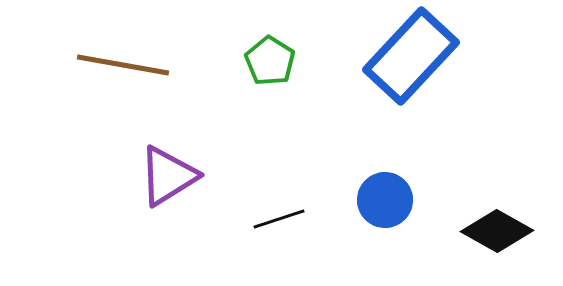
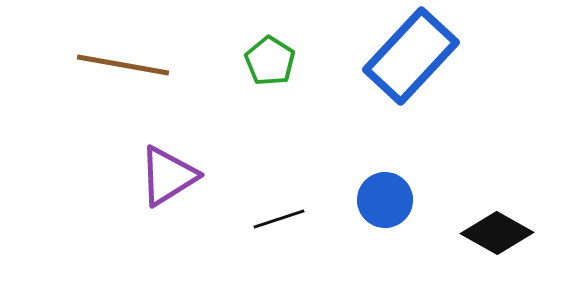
black diamond: moved 2 px down
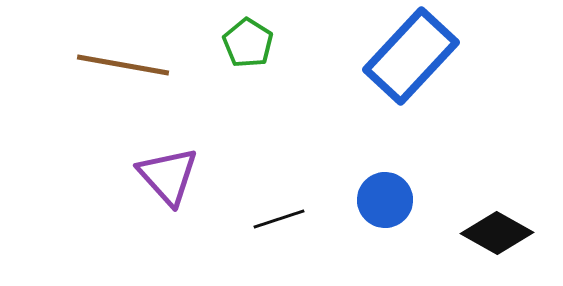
green pentagon: moved 22 px left, 18 px up
purple triangle: rotated 40 degrees counterclockwise
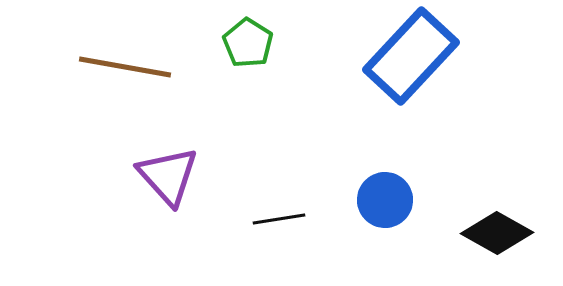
brown line: moved 2 px right, 2 px down
black line: rotated 9 degrees clockwise
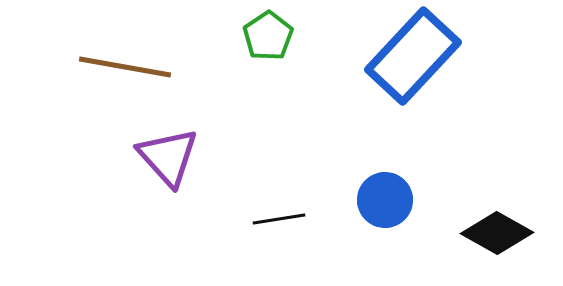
green pentagon: moved 20 px right, 7 px up; rotated 6 degrees clockwise
blue rectangle: moved 2 px right
purple triangle: moved 19 px up
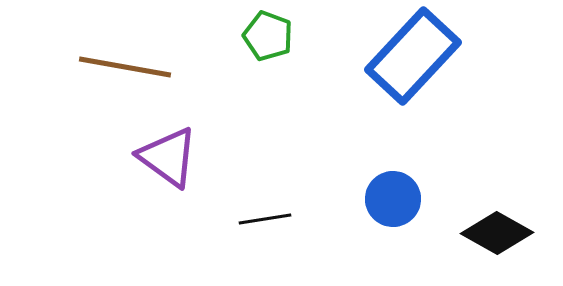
green pentagon: rotated 18 degrees counterclockwise
purple triangle: rotated 12 degrees counterclockwise
blue circle: moved 8 px right, 1 px up
black line: moved 14 px left
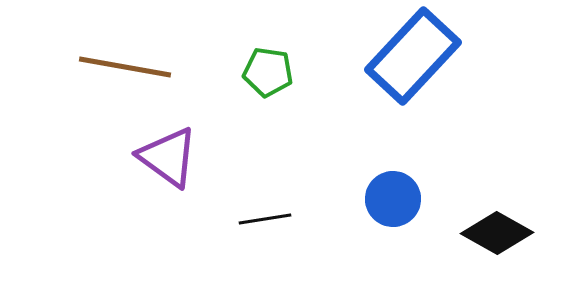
green pentagon: moved 36 px down; rotated 12 degrees counterclockwise
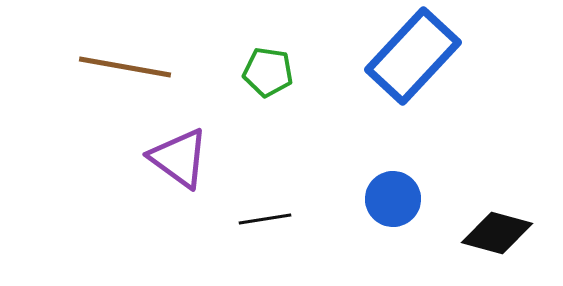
purple triangle: moved 11 px right, 1 px down
black diamond: rotated 14 degrees counterclockwise
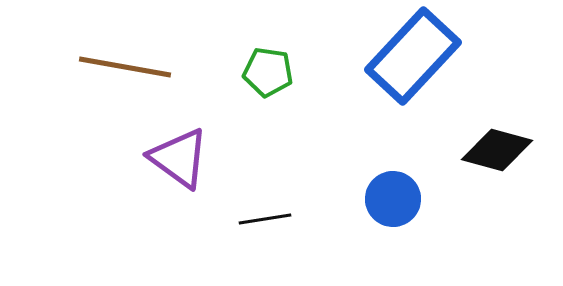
black diamond: moved 83 px up
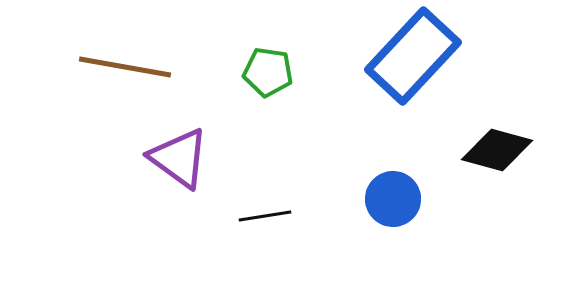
black line: moved 3 px up
